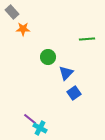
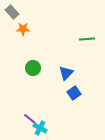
green circle: moved 15 px left, 11 px down
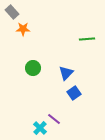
purple line: moved 24 px right
cyan cross: rotated 16 degrees clockwise
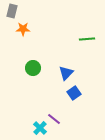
gray rectangle: moved 1 px up; rotated 56 degrees clockwise
